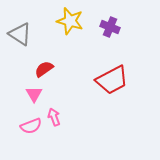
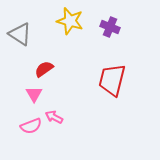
red trapezoid: rotated 132 degrees clockwise
pink arrow: rotated 42 degrees counterclockwise
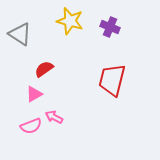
pink triangle: rotated 30 degrees clockwise
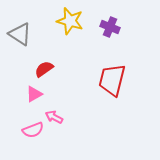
pink semicircle: moved 2 px right, 4 px down
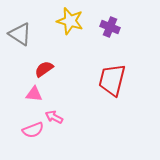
pink triangle: rotated 36 degrees clockwise
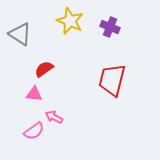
yellow star: rotated 8 degrees clockwise
pink semicircle: moved 1 px right, 1 px down; rotated 15 degrees counterclockwise
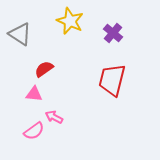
purple cross: moved 3 px right, 6 px down; rotated 18 degrees clockwise
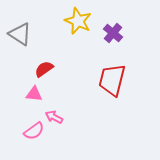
yellow star: moved 8 px right
